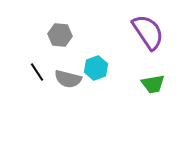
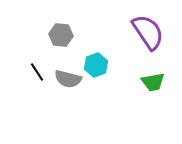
gray hexagon: moved 1 px right
cyan hexagon: moved 3 px up
green trapezoid: moved 2 px up
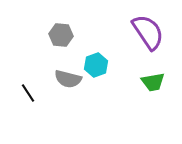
black line: moved 9 px left, 21 px down
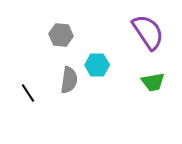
cyan hexagon: moved 1 px right; rotated 20 degrees clockwise
gray semicircle: moved 1 px right, 1 px down; rotated 96 degrees counterclockwise
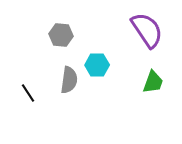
purple semicircle: moved 1 px left, 2 px up
green trapezoid: rotated 60 degrees counterclockwise
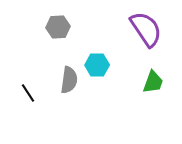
purple semicircle: moved 1 px left, 1 px up
gray hexagon: moved 3 px left, 8 px up; rotated 10 degrees counterclockwise
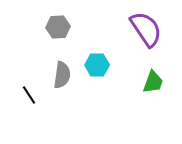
gray semicircle: moved 7 px left, 5 px up
black line: moved 1 px right, 2 px down
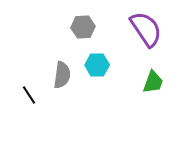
gray hexagon: moved 25 px right
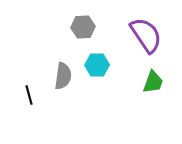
purple semicircle: moved 6 px down
gray semicircle: moved 1 px right, 1 px down
black line: rotated 18 degrees clockwise
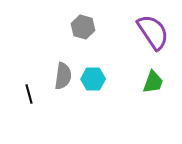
gray hexagon: rotated 20 degrees clockwise
purple semicircle: moved 7 px right, 3 px up
cyan hexagon: moved 4 px left, 14 px down
black line: moved 1 px up
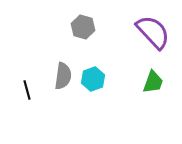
purple semicircle: rotated 9 degrees counterclockwise
cyan hexagon: rotated 20 degrees counterclockwise
black line: moved 2 px left, 4 px up
